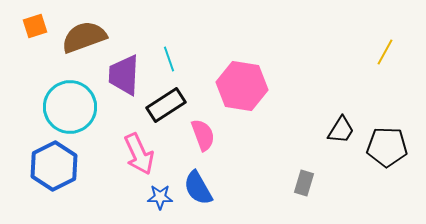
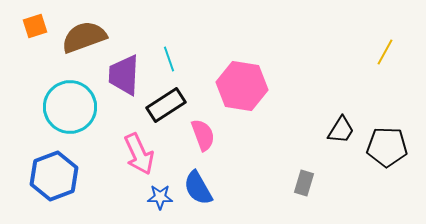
blue hexagon: moved 10 px down; rotated 6 degrees clockwise
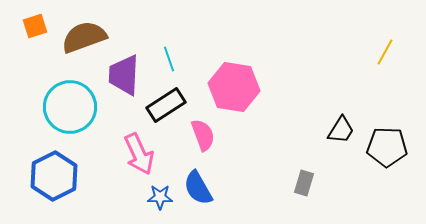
pink hexagon: moved 8 px left, 1 px down
blue hexagon: rotated 6 degrees counterclockwise
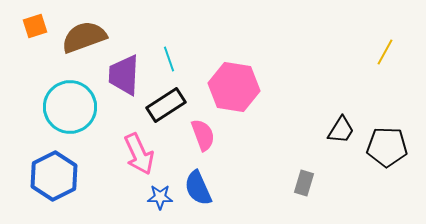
blue semicircle: rotated 6 degrees clockwise
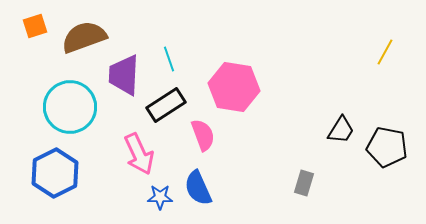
black pentagon: rotated 9 degrees clockwise
blue hexagon: moved 1 px right, 3 px up
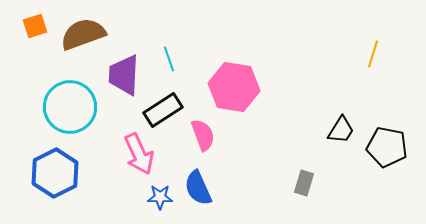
brown semicircle: moved 1 px left, 3 px up
yellow line: moved 12 px left, 2 px down; rotated 12 degrees counterclockwise
black rectangle: moved 3 px left, 5 px down
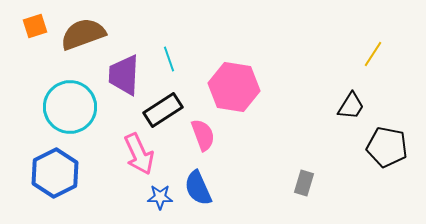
yellow line: rotated 16 degrees clockwise
black trapezoid: moved 10 px right, 24 px up
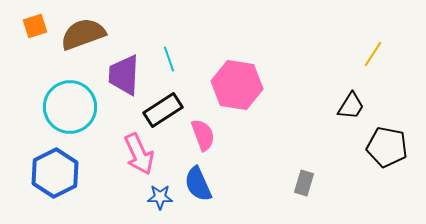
pink hexagon: moved 3 px right, 2 px up
blue semicircle: moved 4 px up
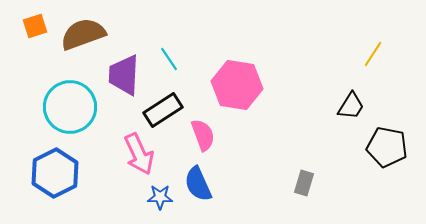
cyan line: rotated 15 degrees counterclockwise
